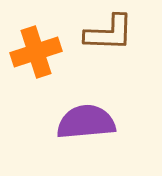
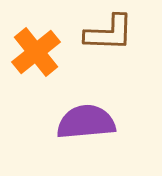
orange cross: rotated 21 degrees counterclockwise
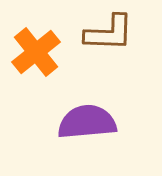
purple semicircle: moved 1 px right
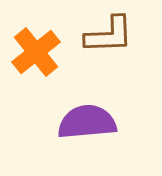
brown L-shape: moved 2 px down; rotated 4 degrees counterclockwise
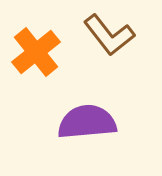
brown L-shape: rotated 54 degrees clockwise
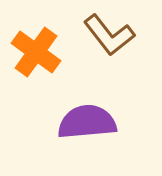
orange cross: rotated 15 degrees counterclockwise
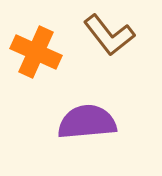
orange cross: rotated 12 degrees counterclockwise
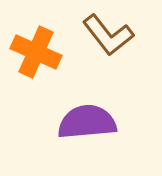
brown L-shape: moved 1 px left
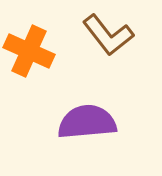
orange cross: moved 7 px left, 1 px up
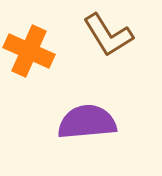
brown L-shape: rotated 6 degrees clockwise
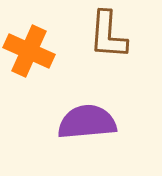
brown L-shape: rotated 36 degrees clockwise
